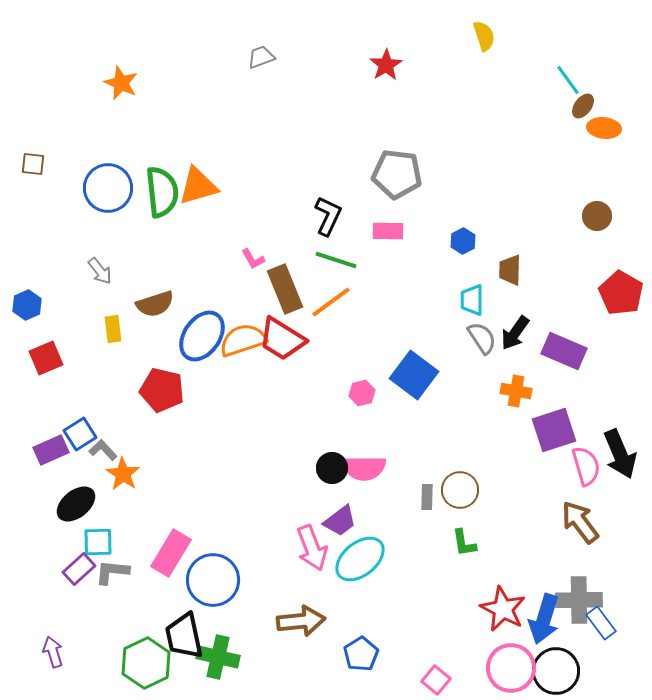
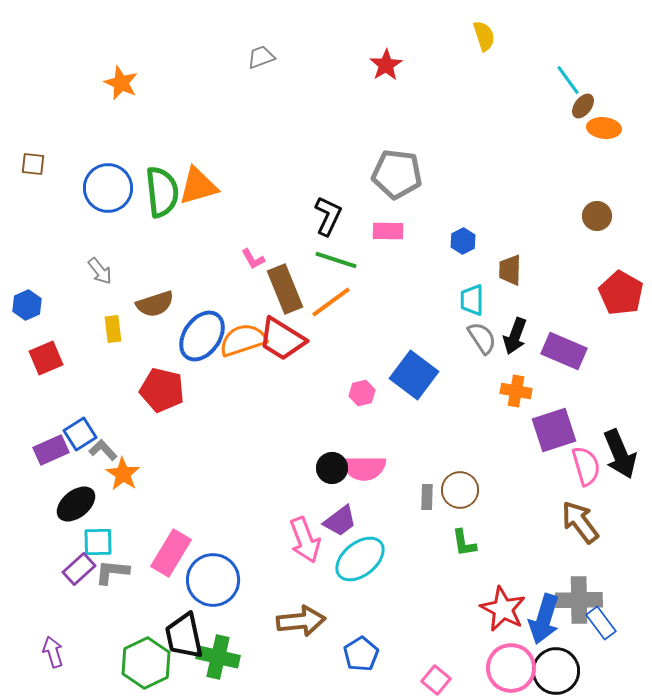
black arrow at (515, 333): moved 3 px down; rotated 15 degrees counterclockwise
pink arrow at (312, 548): moved 7 px left, 8 px up
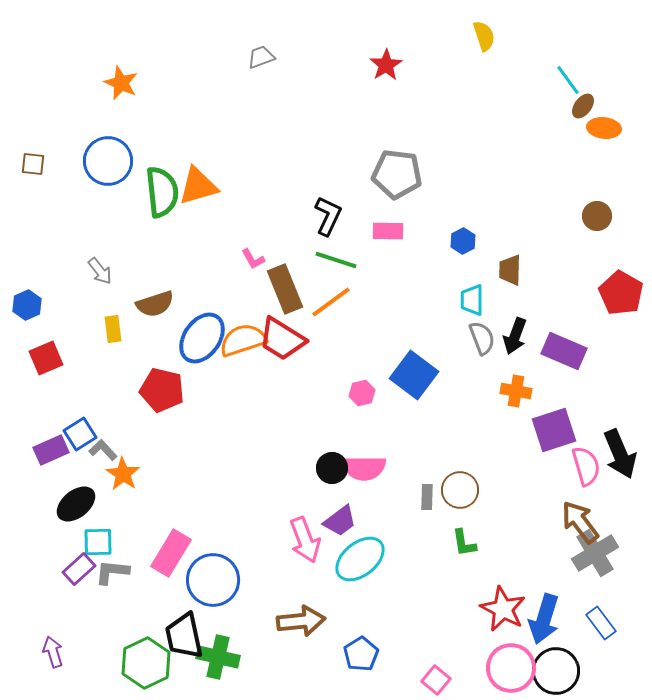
blue circle at (108, 188): moved 27 px up
blue ellipse at (202, 336): moved 2 px down
gray semicircle at (482, 338): rotated 12 degrees clockwise
gray cross at (579, 600): moved 16 px right, 47 px up; rotated 30 degrees counterclockwise
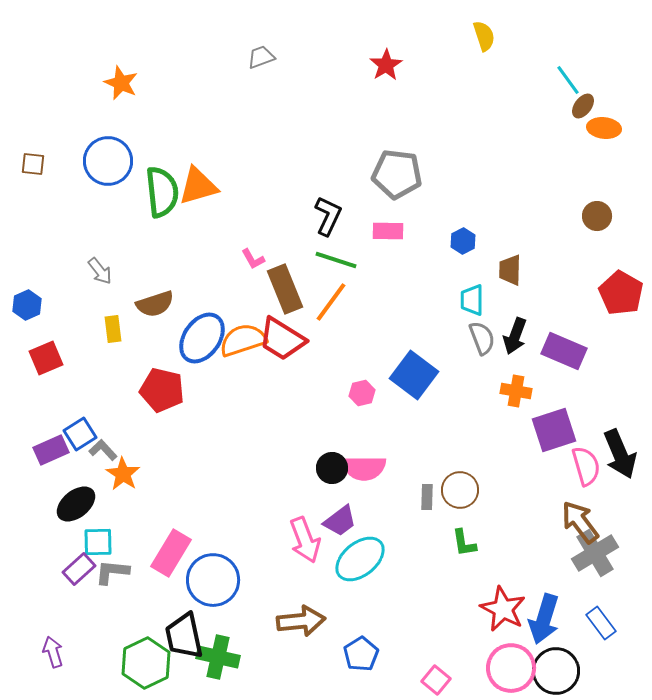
orange line at (331, 302): rotated 18 degrees counterclockwise
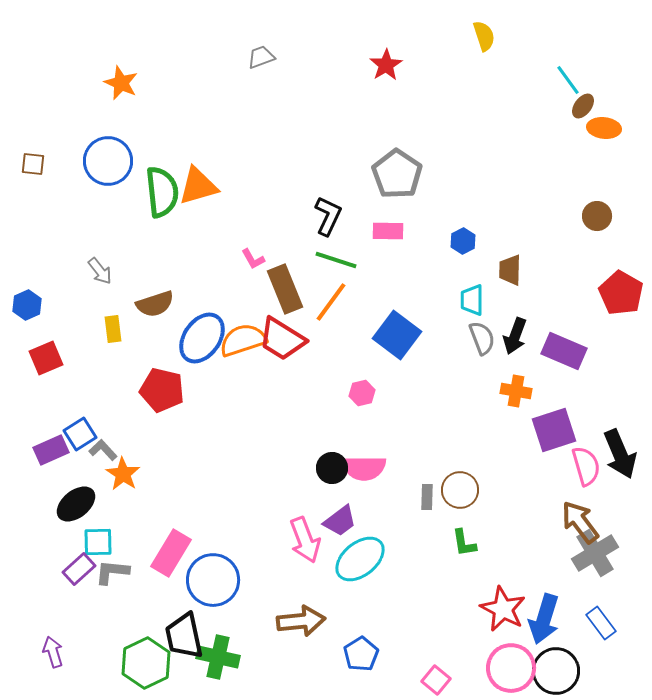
gray pentagon at (397, 174): rotated 27 degrees clockwise
blue square at (414, 375): moved 17 px left, 40 px up
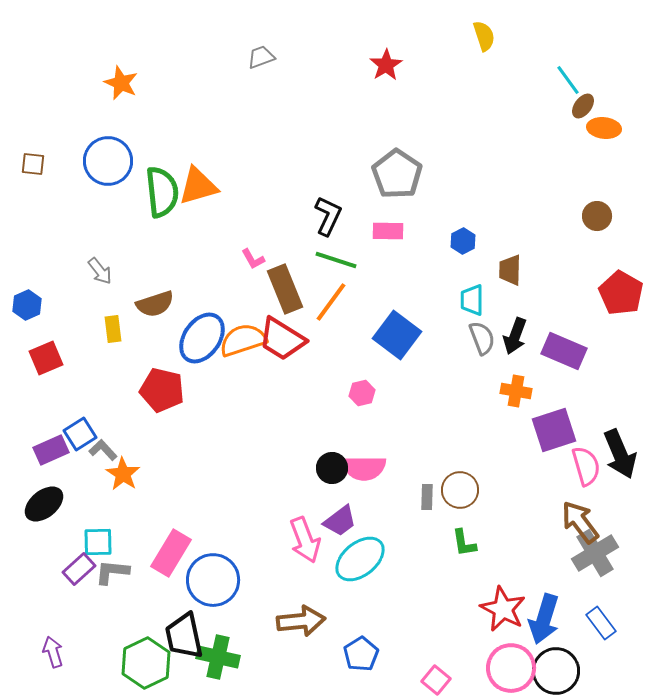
black ellipse at (76, 504): moved 32 px left
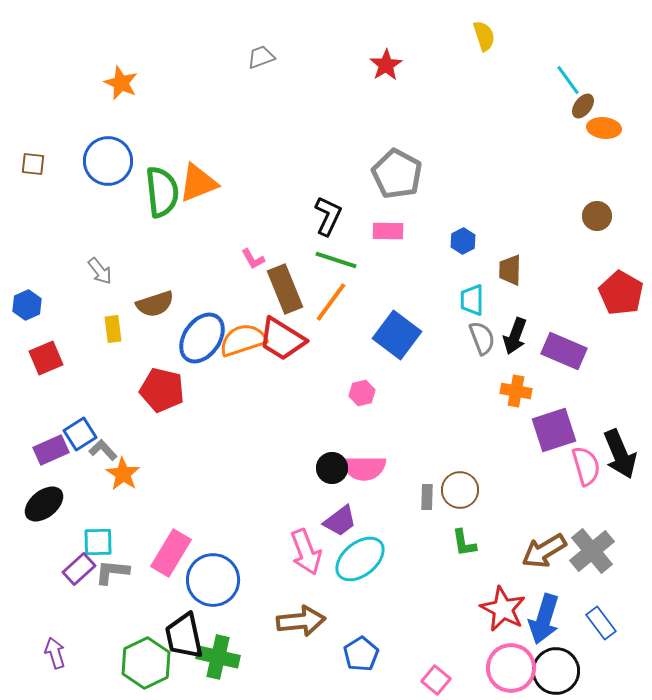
gray pentagon at (397, 174): rotated 6 degrees counterclockwise
orange triangle at (198, 186): moved 3 px up; rotated 6 degrees counterclockwise
brown arrow at (580, 522): moved 36 px left, 29 px down; rotated 84 degrees counterclockwise
pink arrow at (305, 540): moved 1 px right, 12 px down
gray cross at (595, 553): moved 3 px left, 2 px up; rotated 9 degrees counterclockwise
purple arrow at (53, 652): moved 2 px right, 1 px down
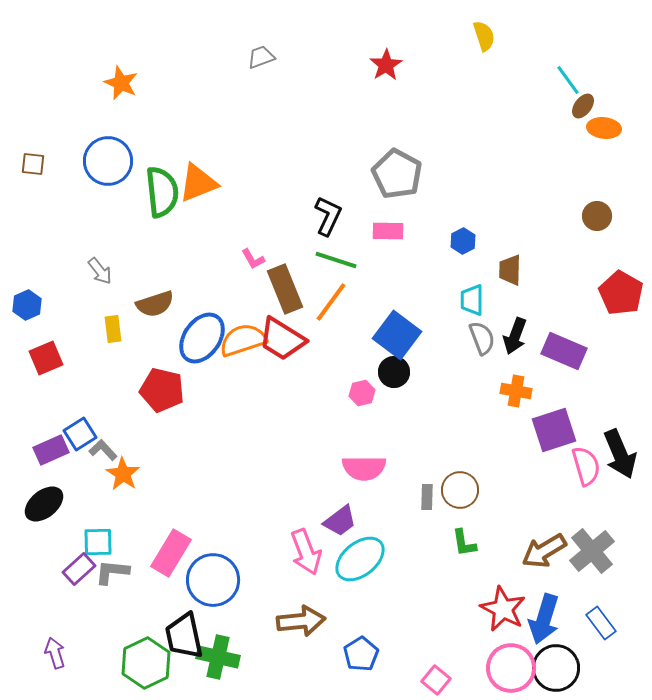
black circle at (332, 468): moved 62 px right, 96 px up
black circle at (556, 671): moved 3 px up
